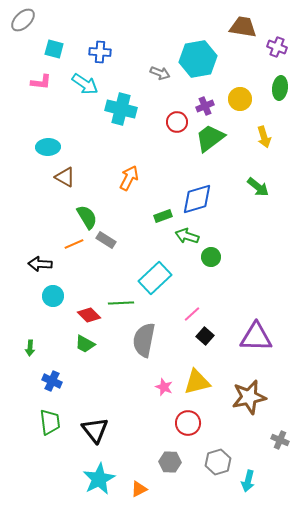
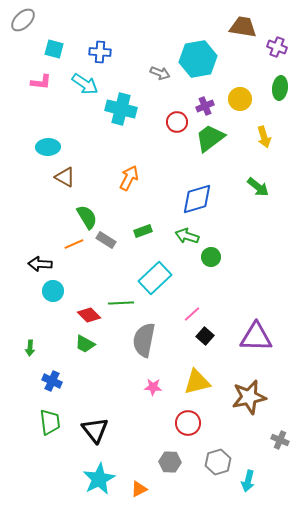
green rectangle at (163, 216): moved 20 px left, 15 px down
cyan circle at (53, 296): moved 5 px up
pink star at (164, 387): moved 11 px left; rotated 18 degrees counterclockwise
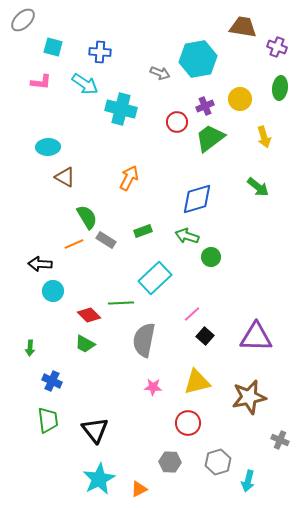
cyan square at (54, 49): moved 1 px left, 2 px up
green trapezoid at (50, 422): moved 2 px left, 2 px up
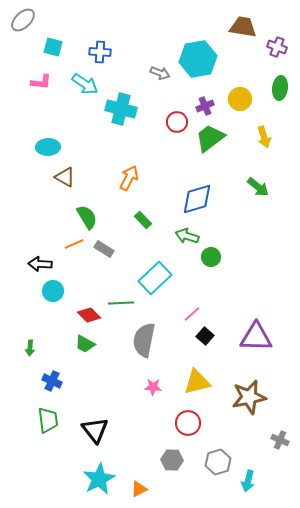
green rectangle at (143, 231): moved 11 px up; rotated 66 degrees clockwise
gray rectangle at (106, 240): moved 2 px left, 9 px down
gray hexagon at (170, 462): moved 2 px right, 2 px up
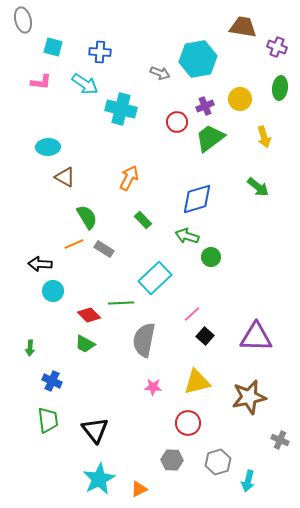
gray ellipse at (23, 20): rotated 60 degrees counterclockwise
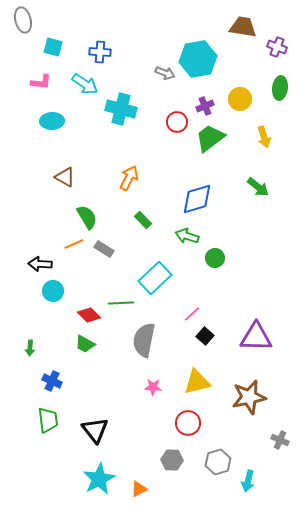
gray arrow at (160, 73): moved 5 px right
cyan ellipse at (48, 147): moved 4 px right, 26 px up
green circle at (211, 257): moved 4 px right, 1 px down
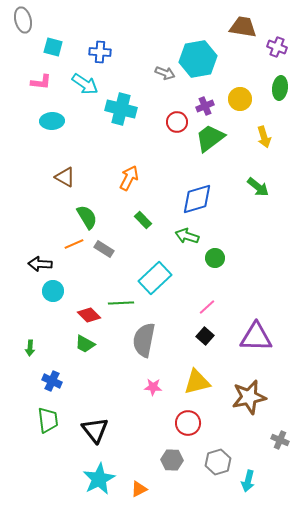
pink line at (192, 314): moved 15 px right, 7 px up
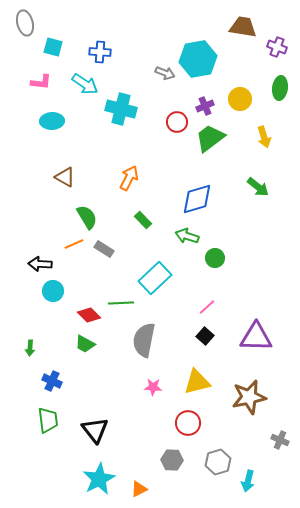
gray ellipse at (23, 20): moved 2 px right, 3 px down
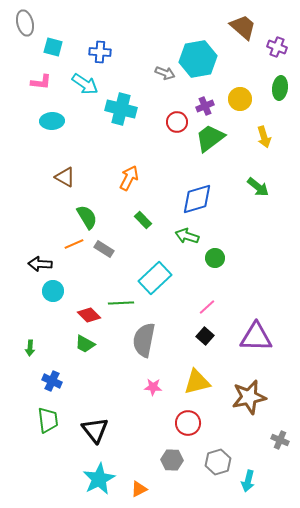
brown trapezoid at (243, 27): rotated 32 degrees clockwise
